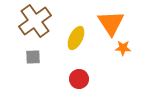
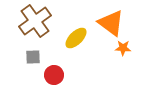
orange triangle: rotated 20 degrees counterclockwise
yellow ellipse: rotated 20 degrees clockwise
red circle: moved 25 px left, 4 px up
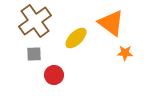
orange star: moved 2 px right, 5 px down
gray square: moved 1 px right, 3 px up
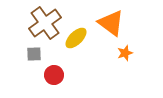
brown cross: moved 10 px right, 2 px down
orange star: rotated 21 degrees counterclockwise
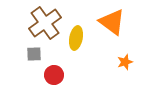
orange triangle: moved 1 px right, 1 px up
yellow ellipse: rotated 35 degrees counterclockwise
orange star: moved 9 px down
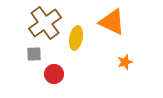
orange triangle: rotated 12 degrees counterclockwise
red circle: moved 1 px up
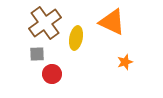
gray square: moved 3 px right
red circle: moved 2 px left
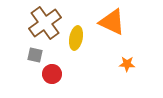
gray square: moved 2 px left, 1 px down; rotated 14 degrees clockwise
orange star: moved 2 px right, 2 px down; rotated 21 degrees clockwise
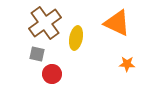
orange triangle: moved 5 px right, 1 px down
gray square: moved 2 px right, 1 px up
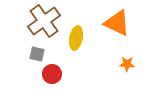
brown cross: moved 1 px left, 2 px up
